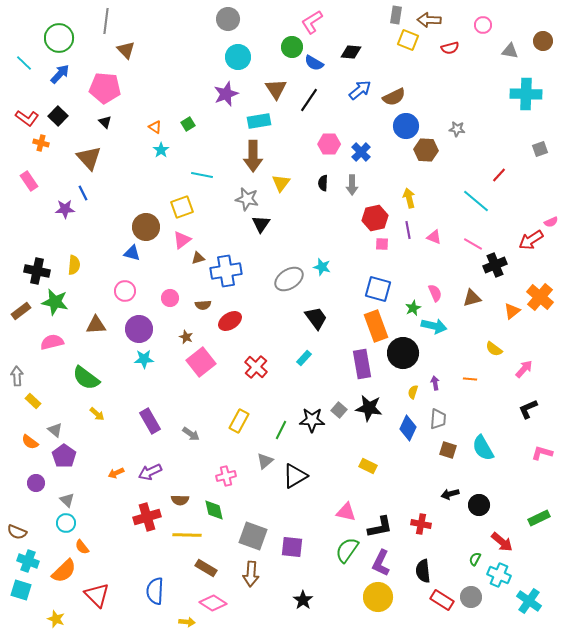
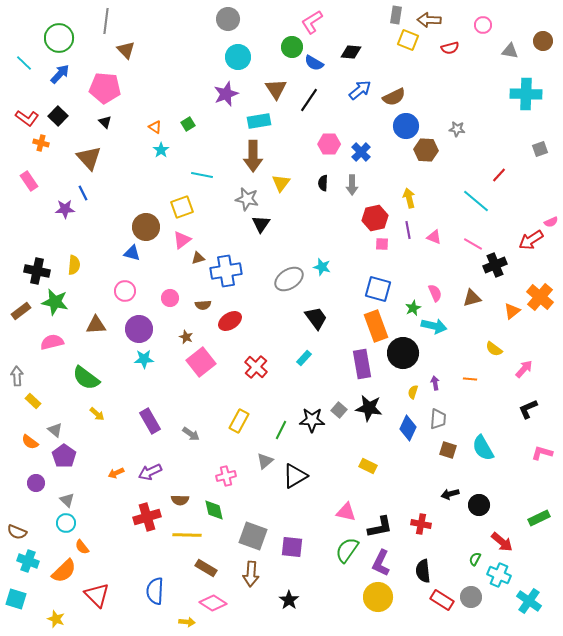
cyan square at (21, 590): moved 5 px left, 9 px down
black star at (303, 600): moved 14 px left
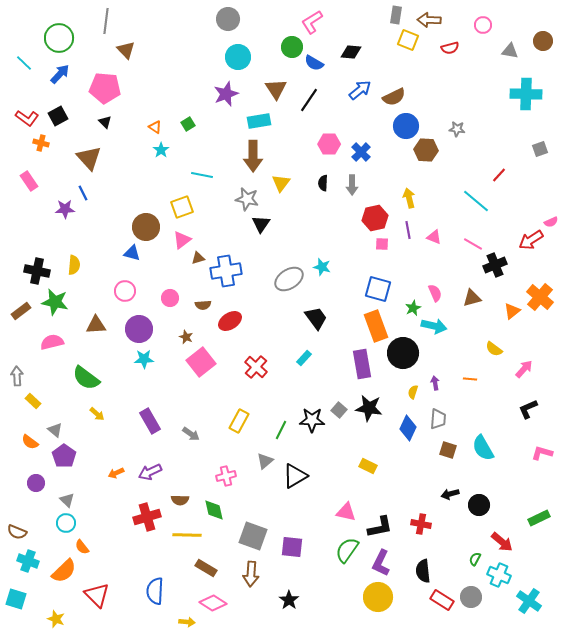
black square at (58, 116): rotated 18 degrees clockwise
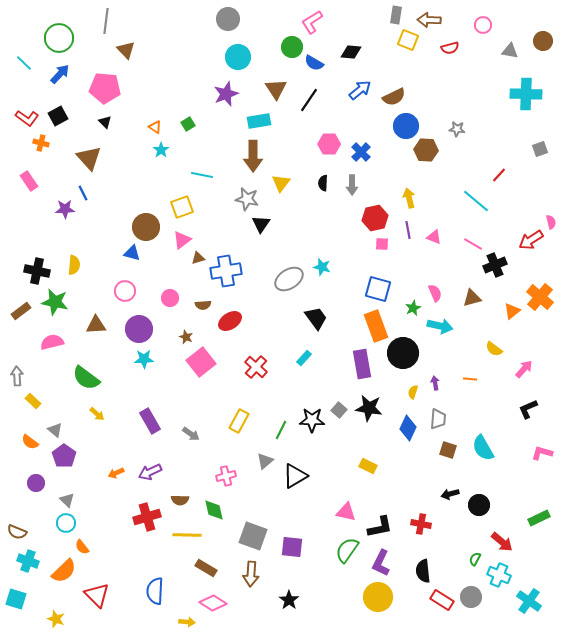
pink semicircle at (551, 222): rotated 80 degrees counterclockwise
cyan arrow at (434, 326): moved 6 px right
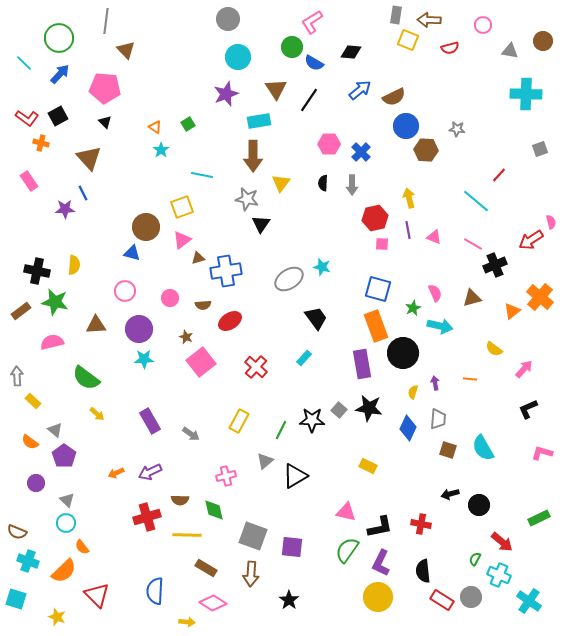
yellow star at (56, 619): moved 1 px right, 2 px up
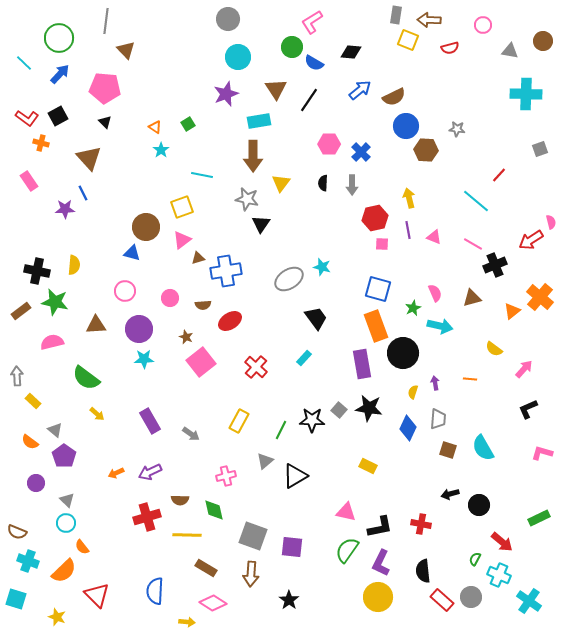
red rectangle at (442, 600): rotated 10 degrees clockwise
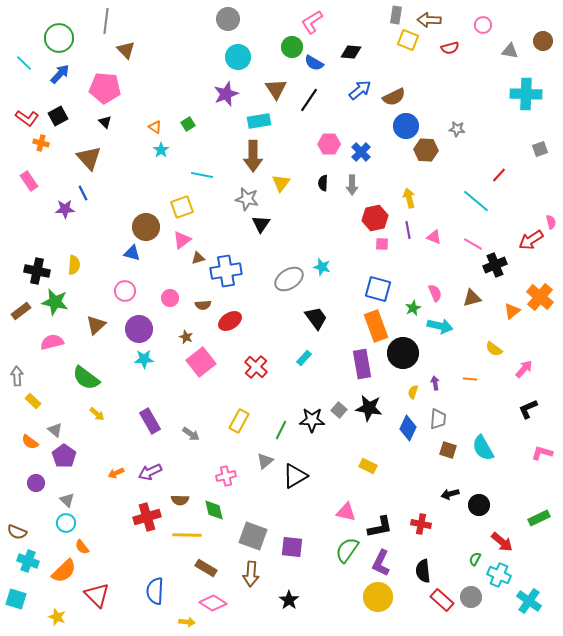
brown triangle at (96, 325): rotated 40 degrees counterclockwise
